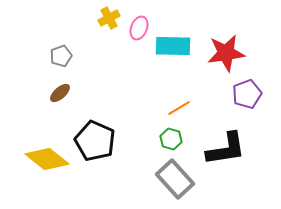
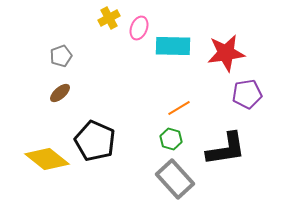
purple pentagon: rotated 12 degrees clockwise
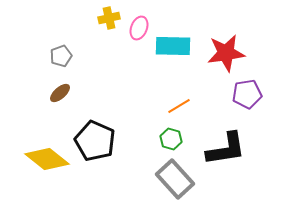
yellow cross: rotated 15 degrees clockwise
orange line: moved 2 px up
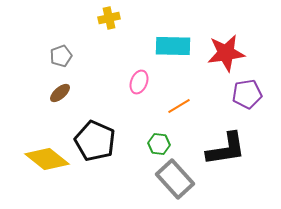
pink ellipse: moved 54 px down
green hexagon: moved 12 px left, 5 px down; rotated 10 degrees counterclockwise
